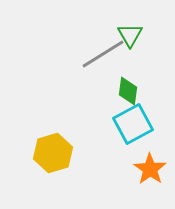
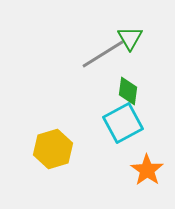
green triangle: moved 3 px down
cyan square: moved 10 px left, 1 px up
yellow hexagon: moved 4 px up
orange star: moved 3 px left, 1 px down
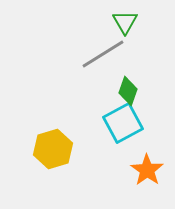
green triangle: moved 5 px left, 16 px up
green diamond: rotated 12 degrees clockwise
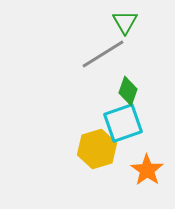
cyan square: rotated 9 degrees clockwise
yellow hexagon: moved 44 px right
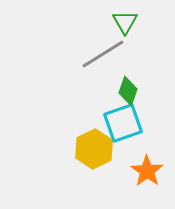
yellow hexagon: moved 3 px left; rotated 9 degrees counterclockwise
orange star: moved 1 px down
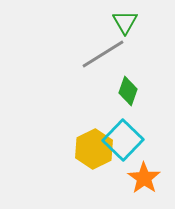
cyan square: moved 17 px down; rotated 27 degrees counterclockwise
orange star: moved 3 px left, 7 px down
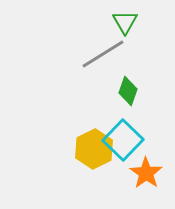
orange star: moved 2 px right, 5 px up
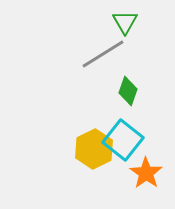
cyan square: rotated 6 degrees counterclockwise
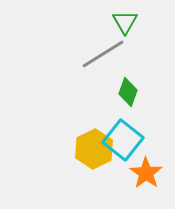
green diamond: moved 1 px down
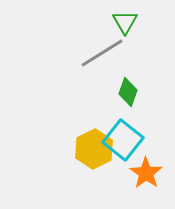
gray line: moved 1 px left, 1 px up
